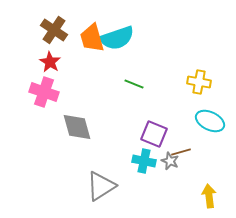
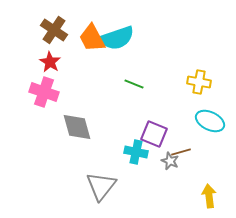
orange trapezoid: rotated 12 degrees counterclockwise
cyan cross: moved 8 px left, 9 px up
gray triangle: rotated 20 degrees counterclockwise
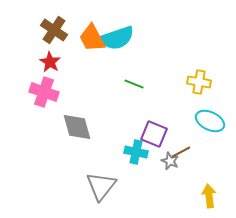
brown line: rotated 12 degrees counterclockwise
